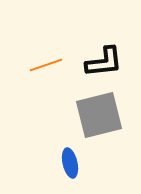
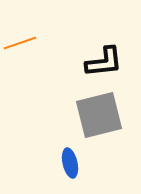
orange line: moved 26 px left, 22 px up
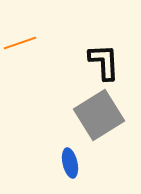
black L-shape: rotated 87 degrees counterclockwise
gray square: rotated 18 degrees counterclockwise
